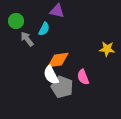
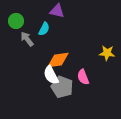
yellow star: moved 4 px down
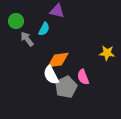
gray pentagon: moved 4 px right; rotated 25 degrees clockwise
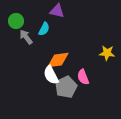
gray arrow: moved 1 px left, 2 px up
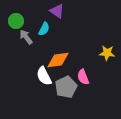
purple triangle: rotated 21 degrees clockwise
white semicircle: moved 7 px left, 1 px down
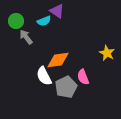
cyan semicircle: moved 8 px up; rotated 40 degrees clockwise
yellow star: rotated 21 degrees clockwise
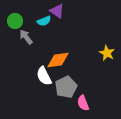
green circle: moved 1 px left
pink semicircle: moved 26 px down
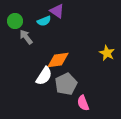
white semicircle: rotated 120 degrees counterclockwise
gray pentagon: moved 3 px up
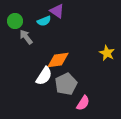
pink semicircle: rotated 126 degrees counterclockwise
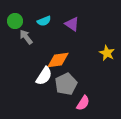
purple triangle: moved 15 px right, 13 px down
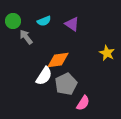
green circle: moved 2 px left
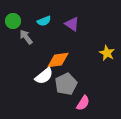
white semicircle: rotated 18 degrees clockwise
